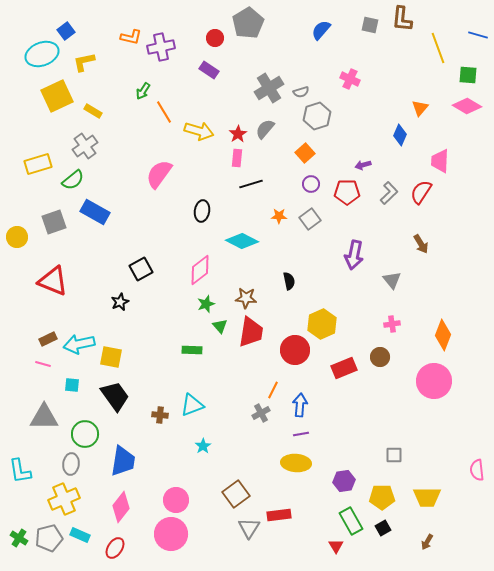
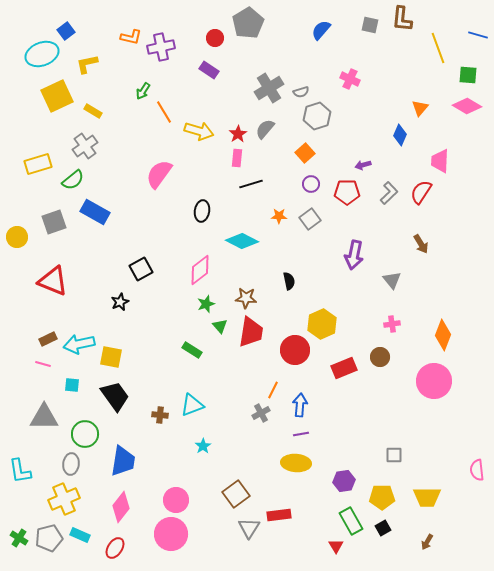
yellow L-shape at (84, 62): moved 3 px right, 2 px down
green rectangle at (192, 350): rotated 30 degrees clockwise
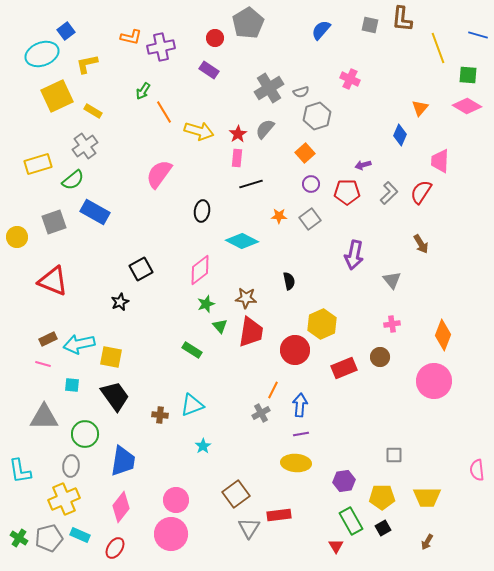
gray ellipse at (71, 464): moved 2 px down
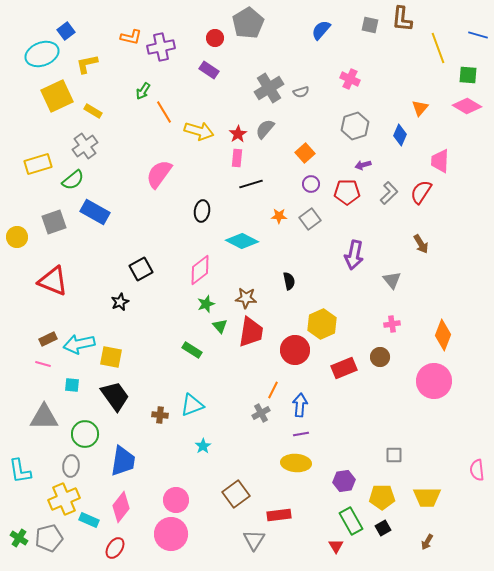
gray hexagon at (317, 116): moved 38 px right, 10 px down
gray triangle at (249, 528): moved 5 px right, 12 px down
cyan rectangle at (80, 535): moved 9 px right, 15 px up
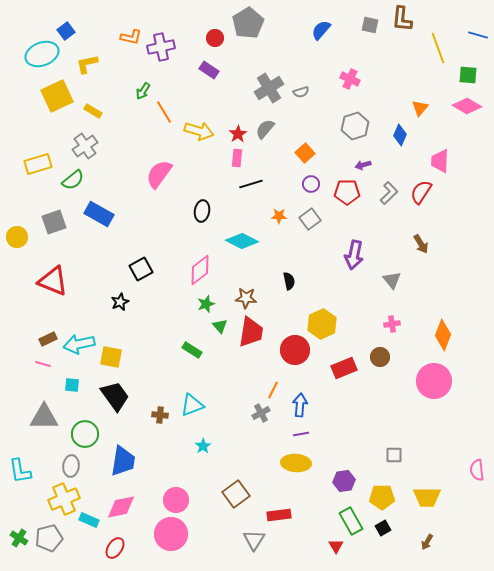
blue rectangle at (95, 212): moved 4 px right, 2 px down
pink diamond at (121, 507): rotated 40 degrees clockwise
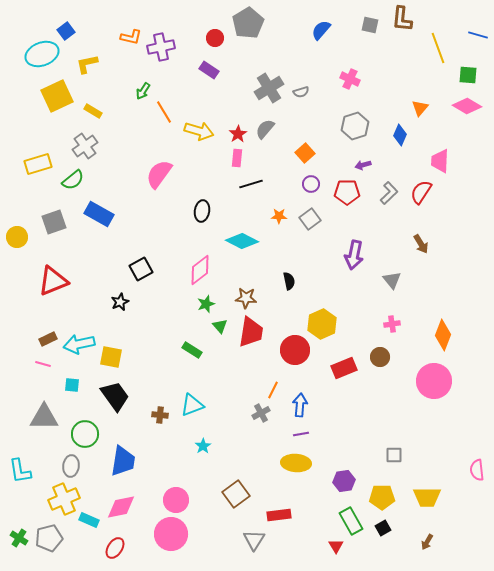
red triangle at (53, 281): rotated 44 degrees counterclockwise
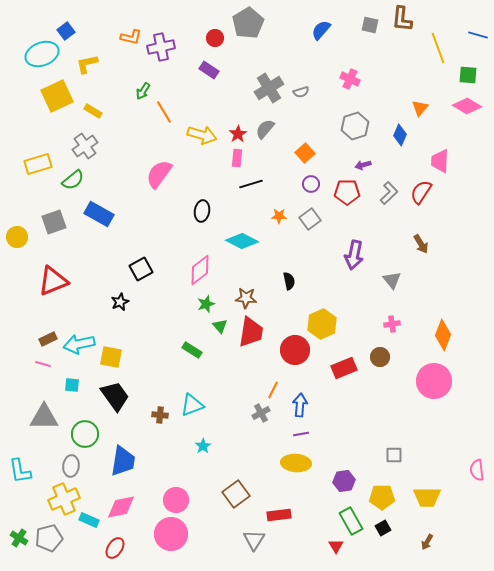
yellow arrow at (199, 131): moved 3 px right, 4 px down
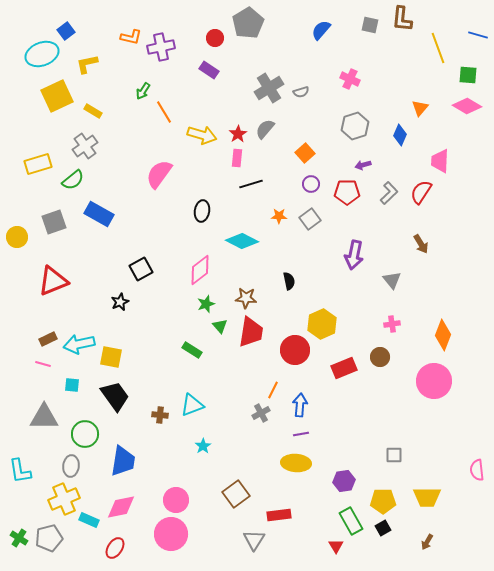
yellow pentagon at (382, 497): moved 1 px right, 4 px down
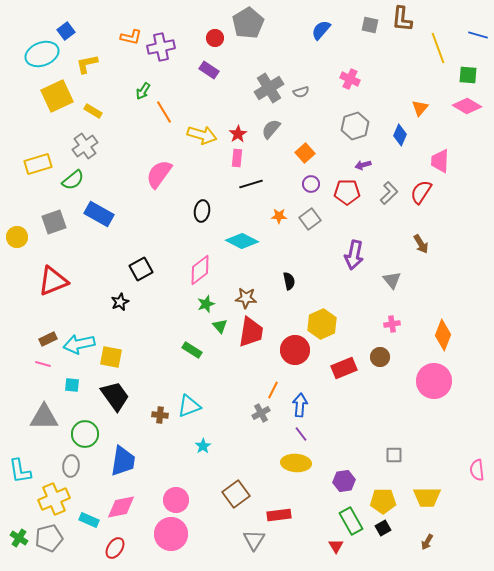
gray semicircle at (265, 129): moved 6 px right
cyan triangle at (192, 405): moved 3 px left, 1 px down
purple line at (301, 434): rotated 63 degrees clockwise
yellow cross at (64, 499): moved 10 px left
